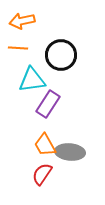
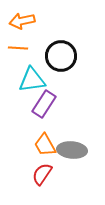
black circle: moved 1 px down
purple rectangle: moved 4 px left
gray ellipse: moved 2 px right, 2 px up
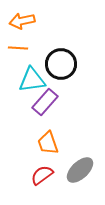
black circle: moved 8 px down
purple rectangle: moved 1 px right, 2 px up; rotated 8 degrees clockwise
orange trapezoid: moved 3 px right, 2 px up; rotated 10 degrees clockwise
gray ellipse: moved 8 px right, 20 px down; rotated 48 degrees counterclockwise
red semicircle: moved 1 px down; rotated 20 degrees clockwise
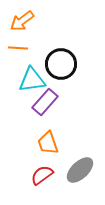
orange arrow: rotated 25 degrees counterclockwise
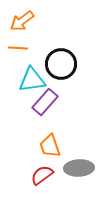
orange trapezoid: moved 2 px right, 3 px down
gray ellipse: moved 1 px left, 2 px up; rotated 40 degrees clockwise
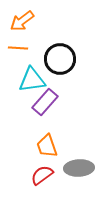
black circle: moved 1 px left, 5 px up
orange trapezoid: moved 3 px left
